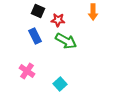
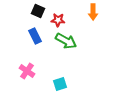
cyan square: rotated 24 degrees clockwise
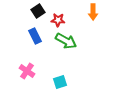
black square: rotated 32 degrees clockwise
cyan square: moved 2 px up
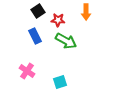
orange arrow: moved 7 px left
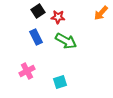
orange arrow: moved 15 px right, 1 px down; rotated 42 degrees clockwise
red star: moved 3 px up
blue rectangle: moved 1 px right, 1 px down
pink cross: rotated 28 degrees clockwise
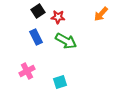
orange arrow: moved 1 px down
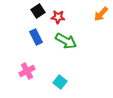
cyan square: rotated 32 degrees counterclockwise
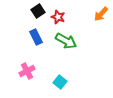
red star: rotated 16 degrees clockwise
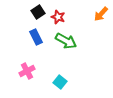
black square: moved 1 px down
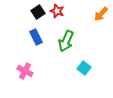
red star: moved 1 px left, 6 px up
green arrow: rotated 85 degrees clockwise
pink cross: moved 2 px left; rotated 35 degrees counterclockwise
cyan square: moved 24 px right, 14 px up
